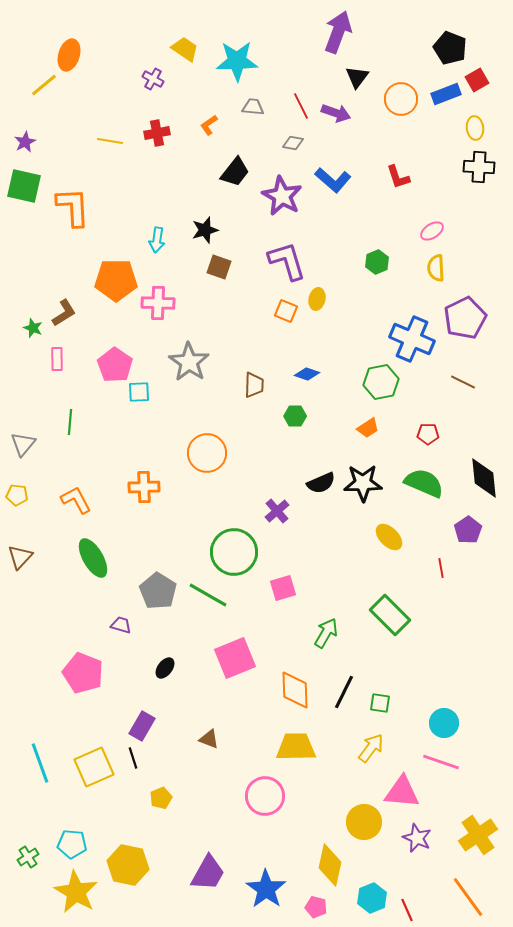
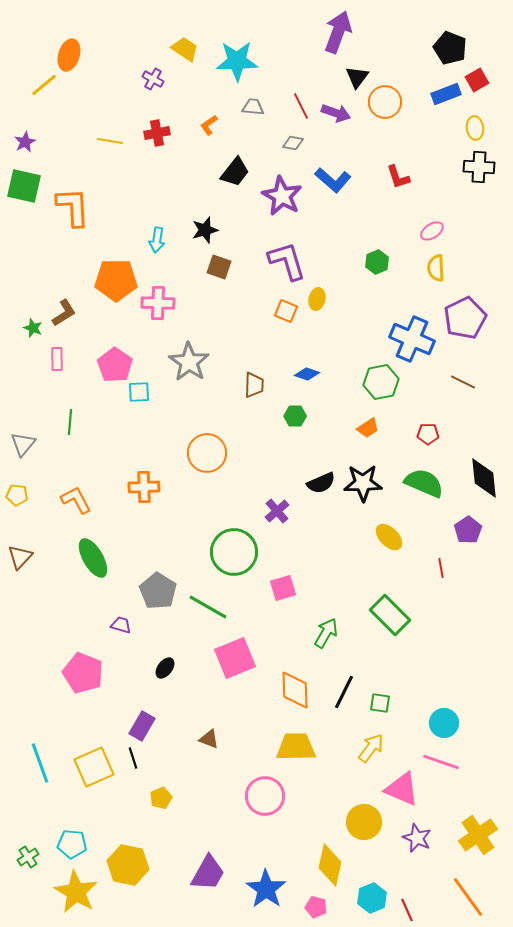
orange circle at (401, 99): moved 16 px left, 3 px down
green line at (208, 595): moved 12 px down
pink triangle at (402, 792): moved 3 px up; rotated 18 degrees clockwise
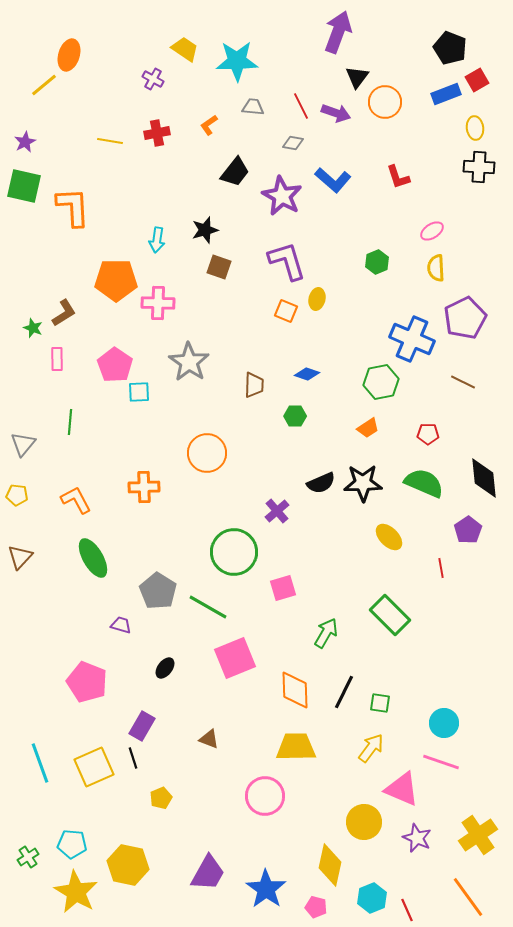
pink pentagon at (83, 673): moved 4 px right, 9 px down
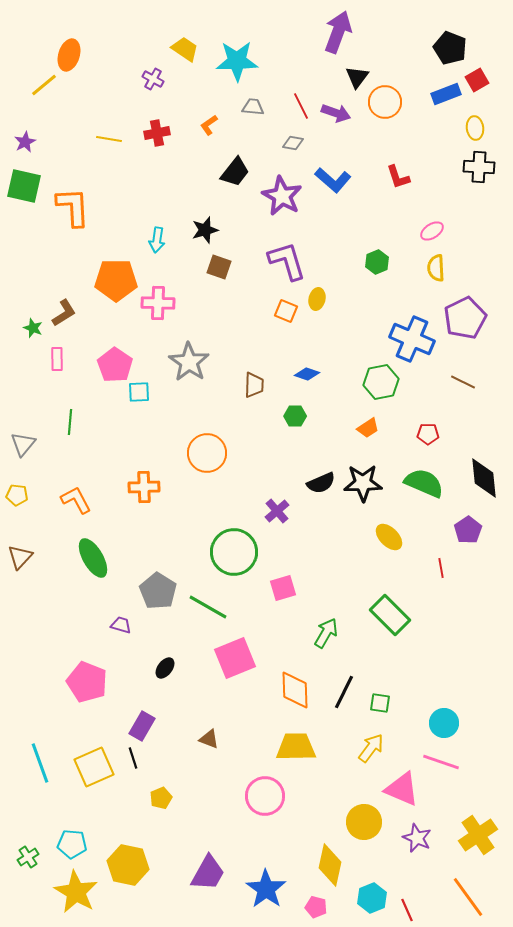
yellow line at (110, 141): moved 1 px left, 2 px up
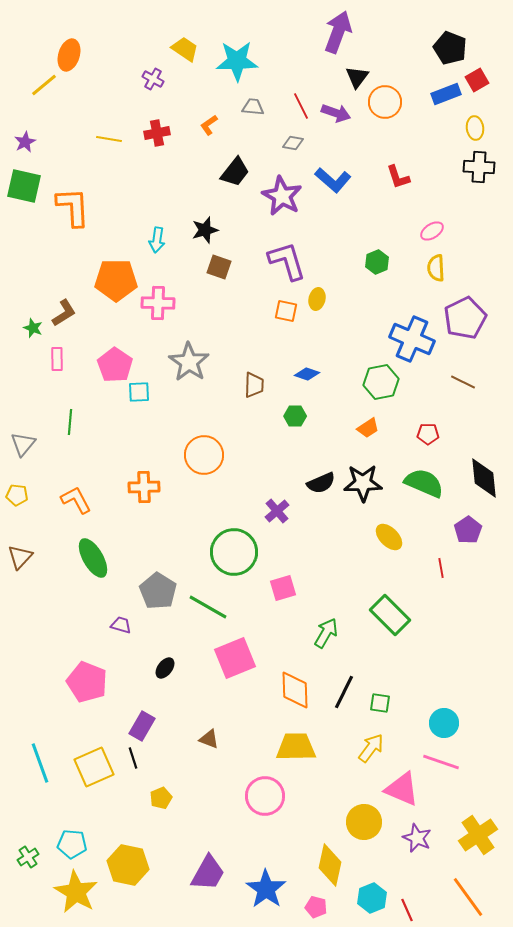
orange square at (286, 311): rotated 10 degrees counterclockwise
orange circle at (207, 453): moved 3 px left, 2 px down
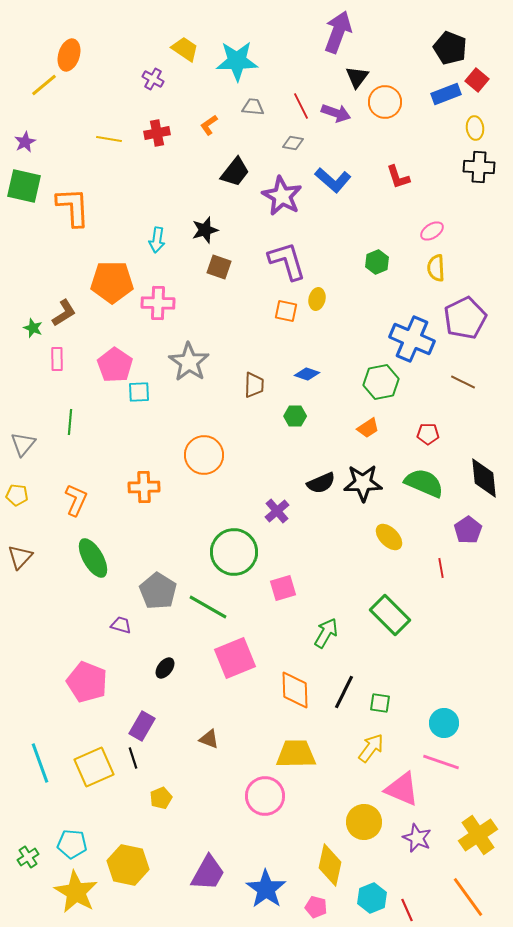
red square at (477, 80): rotated 20 degrees counterclockwise
orange pentagon at (116, 280): moved 4 px left, 2 px down
orange L-shape at (76, 500): rotated 52 degrees clockwise
yellow trapezoid at (296, 747): moved 7 px down
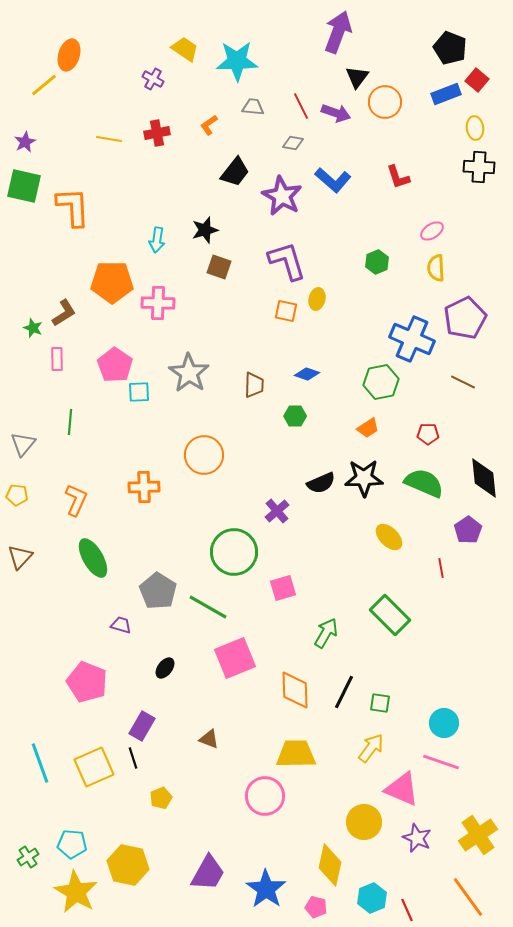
gray star at (189, 362): moved 11 px down
black star at (363, 483): moved 1 px right, 5 px up
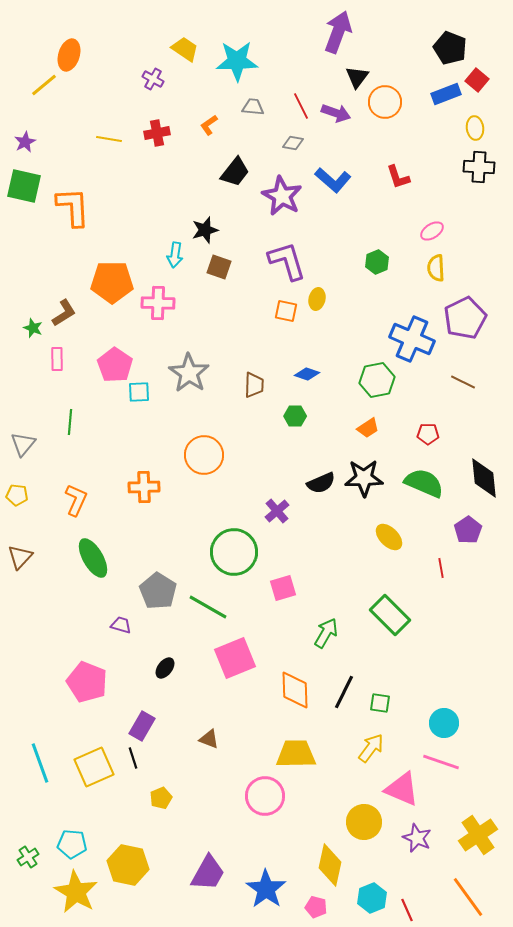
cyan arrow at (157, 240): moved 18 px right, 15 px down
green hexagon at (381, 382): moved 4 px left, 2 px up
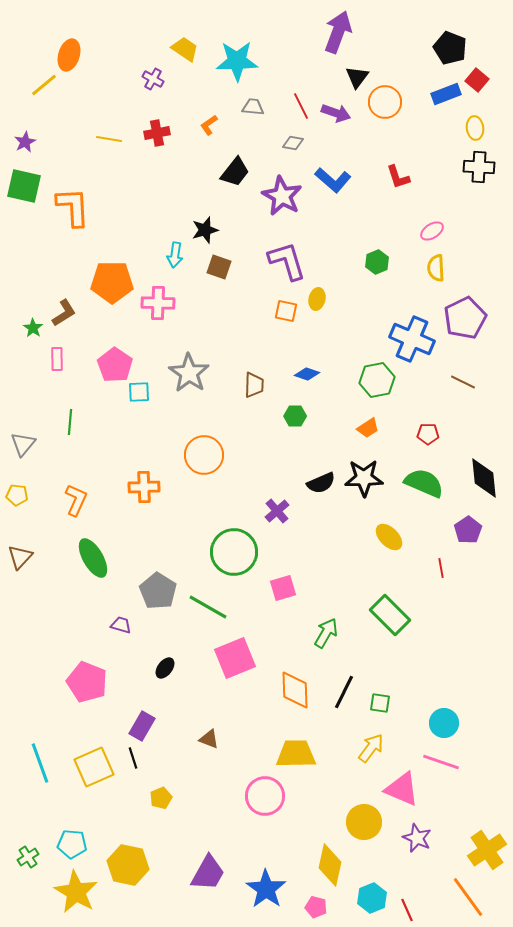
green star at (33, 328): rotated 12 degrees clockwise
yellow cross at (478, 835): moved 9 px right, 15 px down
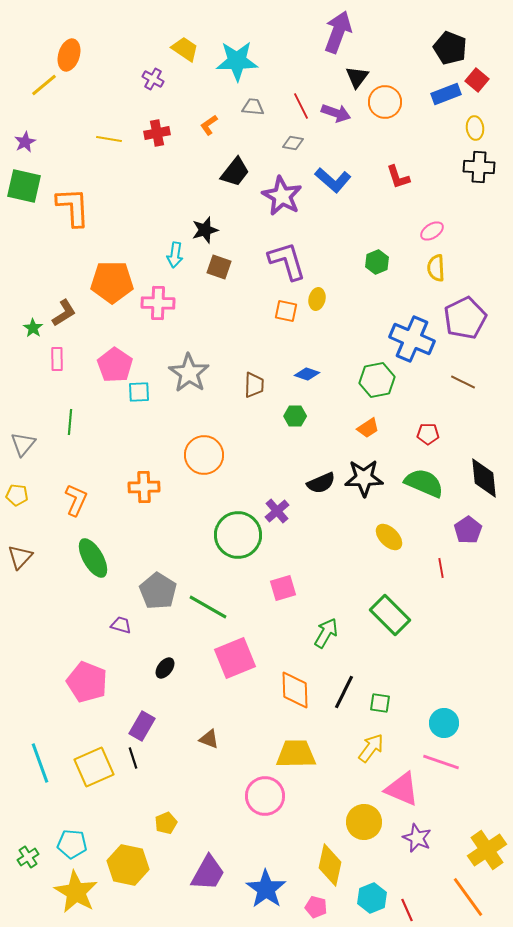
green circle at (234, 552): moved 4 px right, 17 px up
yellow pentagon at (161, 798): moved 5 px right, 25 px down
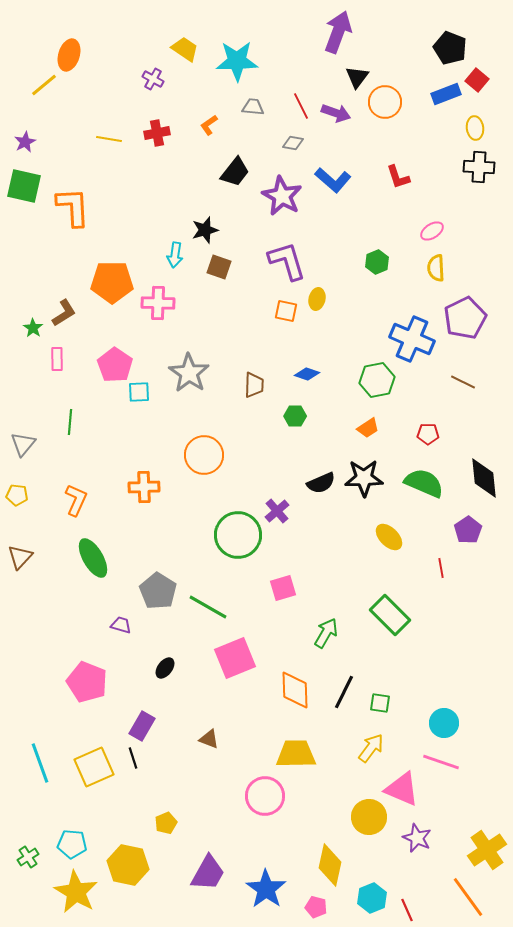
yellow circle at (364, 822): moved 5 px right, 5 px up
